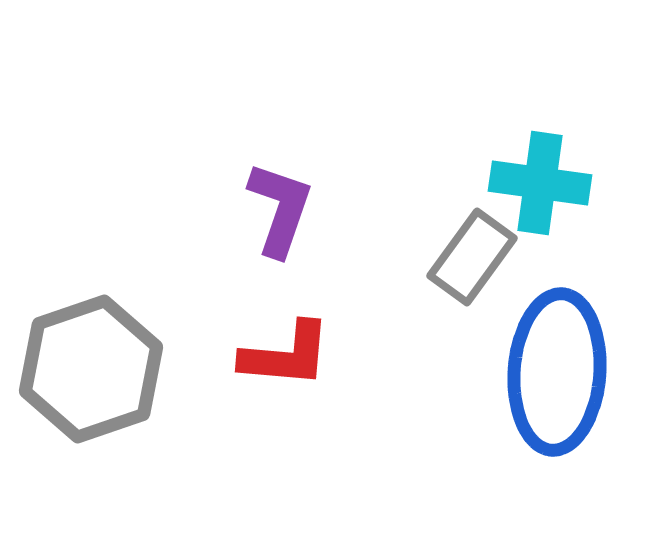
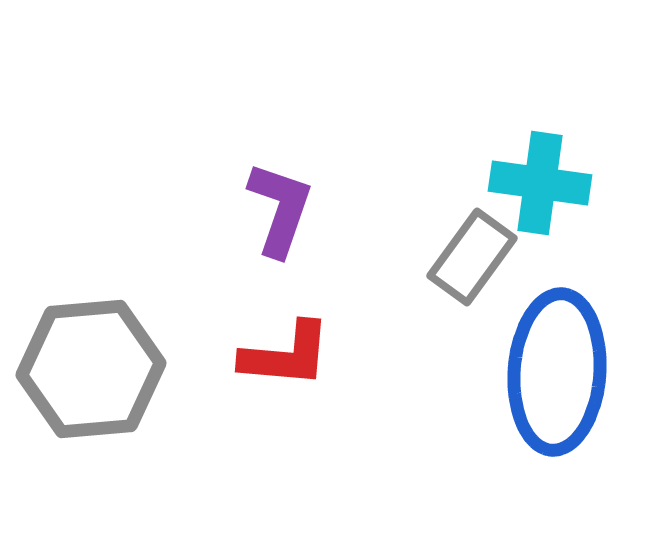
gray hexagon: rotated 14 degrees clockwise
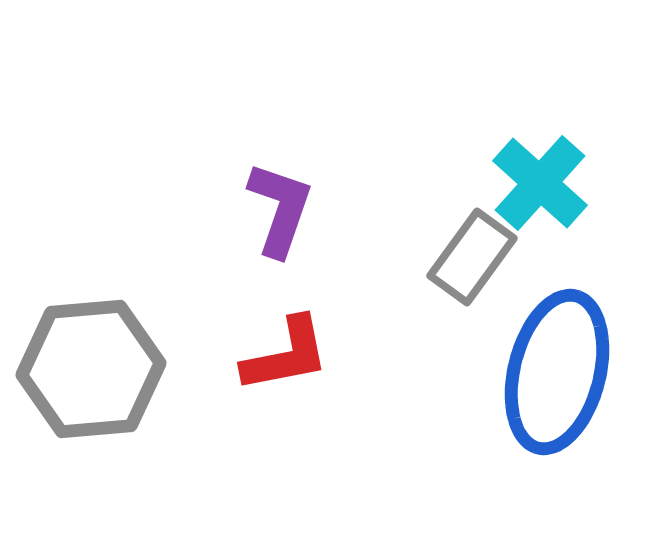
cyan cross: rotated 34 degrees clockwise
red L-shape: rotated 16 degrees counterclockwise
blue ellipse: rotated 10 degrees clockwise
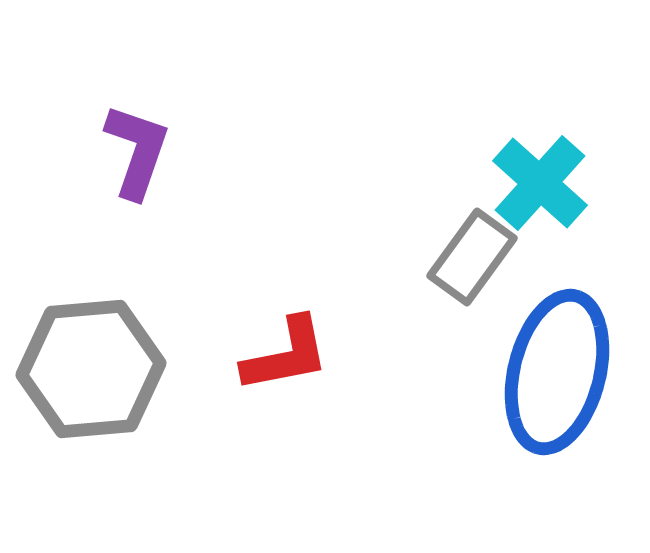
purple L-shape: moved 143 px left, 58 px up
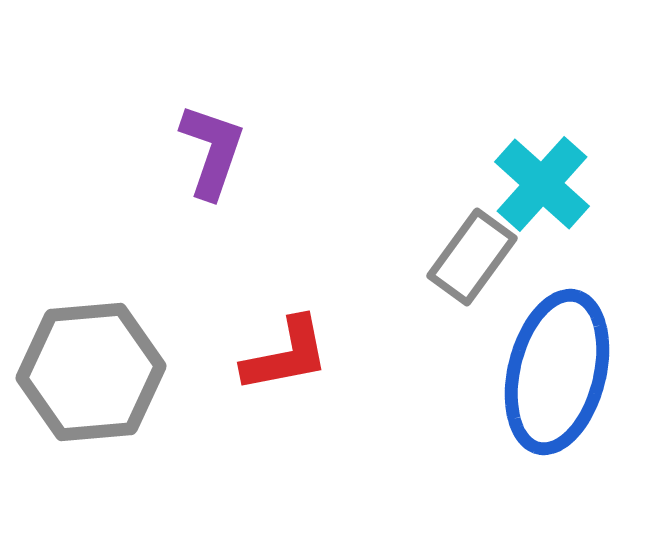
purple L-shape: moved 75 px right
cyan cross: moved 2 px right, 1 px down
gray hexagon: moved 3 px down
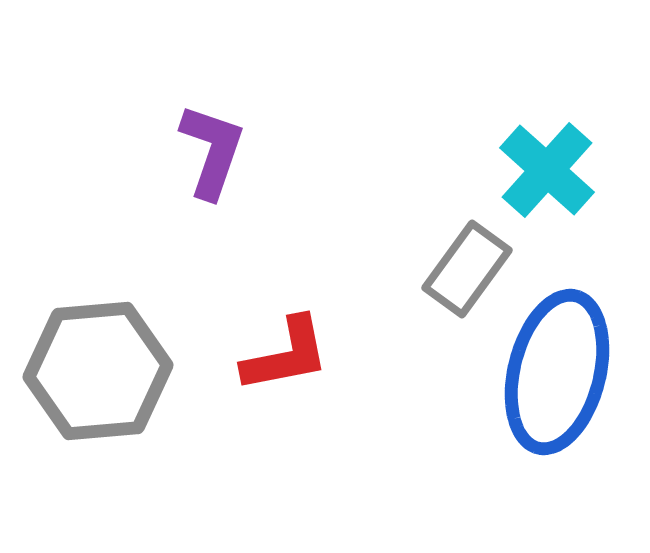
cyan cross: moved 5 px right, 14 px up
gray rectangle: moved 5 px left, 12 px down
gray hexagon: moved 7 px right, 1 px up
